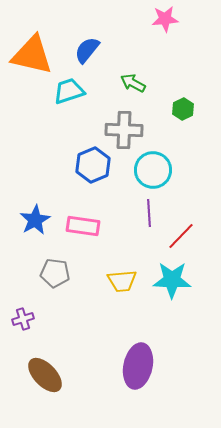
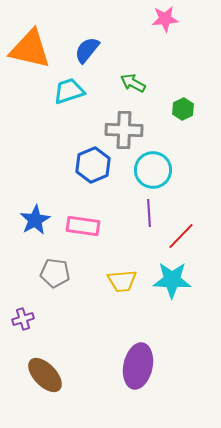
orange triangle: moved 2 px left, 6 px up
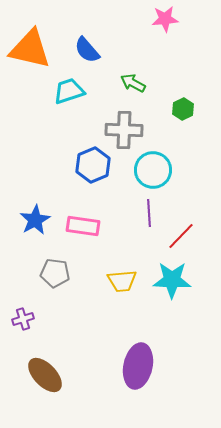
blue semicircle: rotated 80 degrees counterclockwise
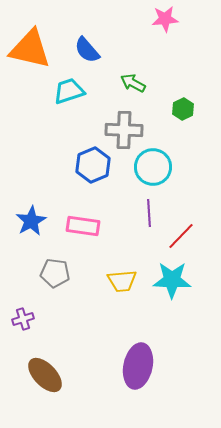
cyan circle: moved 3 px up
blue star: moved 4 px left, 1 px down
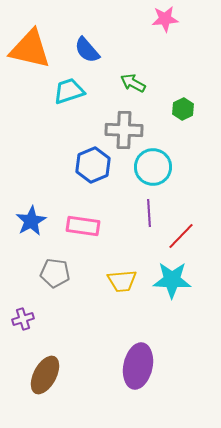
brown ellipse: rotated 72 degrees clockwise
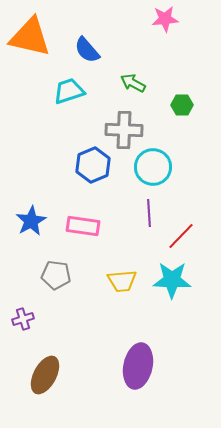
orange triangle: moved 12 px up
green hexagon: moved 1 px left, 4 px up; rotated 25 degrees clockwise
gray pentagon: moved 1 px right, 2 px down
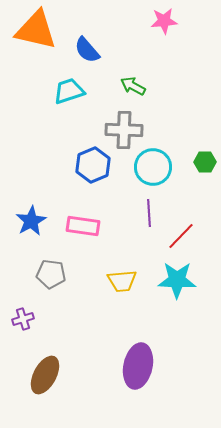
pink star: moved 1 px left, 2 px down
orange triangle: moved 6 px right, 7 px up
green arrow: moved 3 px down
green hexagon: moved 23 px right, 57 px down
gray pentagon: moved 5 px left, 1 px up
cyan star: moved 5 px right
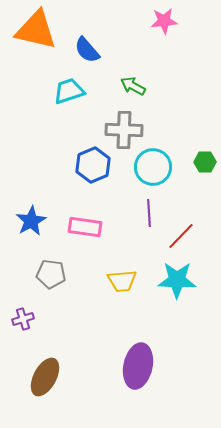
pink rectangle: moved 2 px right, 1 px down
brown ellipse: moved 2 px down
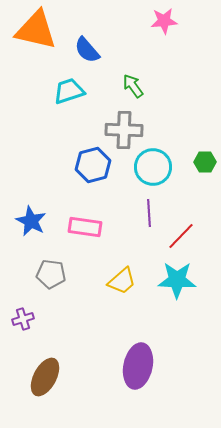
green arrow: rotated 25 degrees clockwise
blue hexagon: rotated 8 degrees clockwise
blue star: rotated 16 degrees counterclockwise
yellow trapezoid: rotated 36 degrees counterclockwise
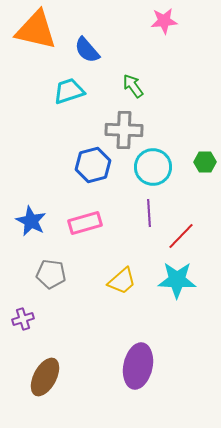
pink rectangle: moved 4 px up; rotated 24 degrees counterclockwise
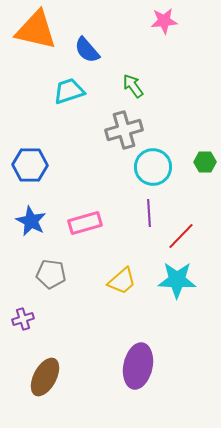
gray cross: rotated 18 degrees counterclockwise
blue hexagon: moved 63 px left; rotated 16 degrees clockwise
